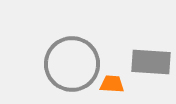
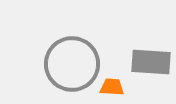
orange trapezoid: moved 3 px down
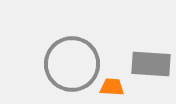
gray rectangle: moved 2 px down
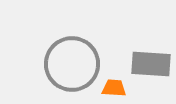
orange trapezoid: moved 2 px right, 1 px down
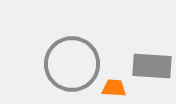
gray rectangle: moved 1 px right, 2 px down
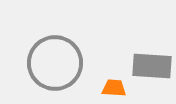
gray circle: moved 17 px left, 1 px up
